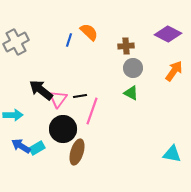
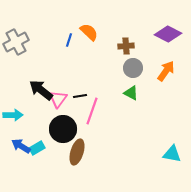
orange arrow: moved 8 px left
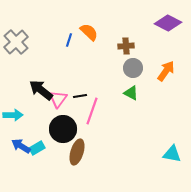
purple diamond: moved 11 px up
gray cross: rotated 15 degrees counterclockwise
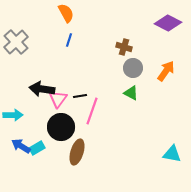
orange semicircle: moved 23 px left, 19 px up; rotated 18 degrees clockwise
brown cross: moved 2 px left, 1 px down; rotated 21 degrees clockwise
black arrow: moved 1 px right, 1 px up; rotated 30 degrees counterclockwise
black circle: moved 2 px left, 2 px up
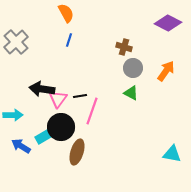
cyan rectangle: moved 6 px right, 11 px up
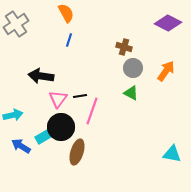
gray cross: moved 18 px up; rotated 10 degrees clockwise
black arrow: moved 1 px left, 13 px up
cyan arrow: rotated 12 degrees counterclockwise
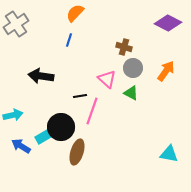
orange semicircle: moved 9 px right; rotated 108 degrees counterclockwise
pink triangle: moved 49 px right, 20 px up; rotated 24 degrees counterclockwise
cyan triangle: moved 3 px left
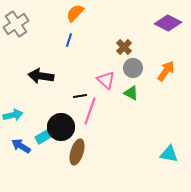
brown cross: rotated 28 degrees clockwise
pink triangle: moved 1 px left, 1 px down
pink line: moved 2 px left
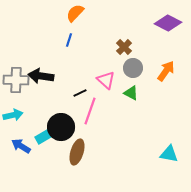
gray cross: moved 56 px down; rotated 35 degrees clockwise
black line: moved 3 px up; rotated 16 degrees counterclockwise
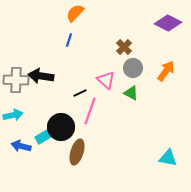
blue arrow: rotated 18 degrees counterclockwise
cyan triangle: moved 1 px left, 4 px down
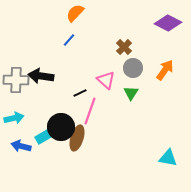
blue line: rotated 24 degrees clockwise
orange arrow: moved 1 px left, 1 px up
green triangle: rotated 35 degrees clockwise
cyan arrow: moved 1 px right, 3 px down
brown ellipse: moved 14 px up
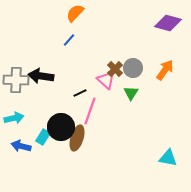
purple diamond: rotated 12 degrees counterclockwise
brown cross: moved 9 px left, 22 px down
cyan rectangle: rotated 28 degrees counterclockwise
